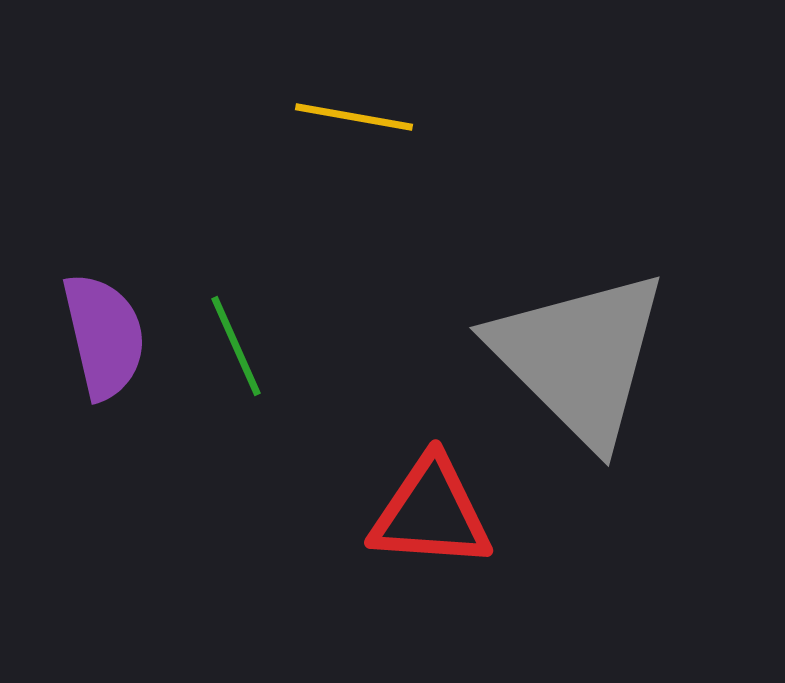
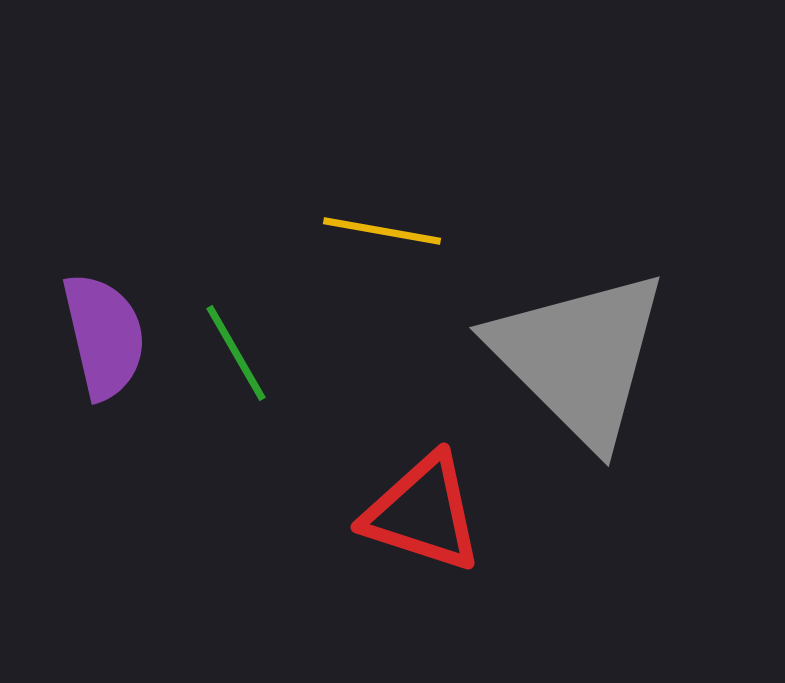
yellow line: moved 28 px right, 114 px down
green line: moved 7 px down; rotated 6 degrees counterclockwise
red triangle: moved 8 px left; rotated 14 degrees clockwise
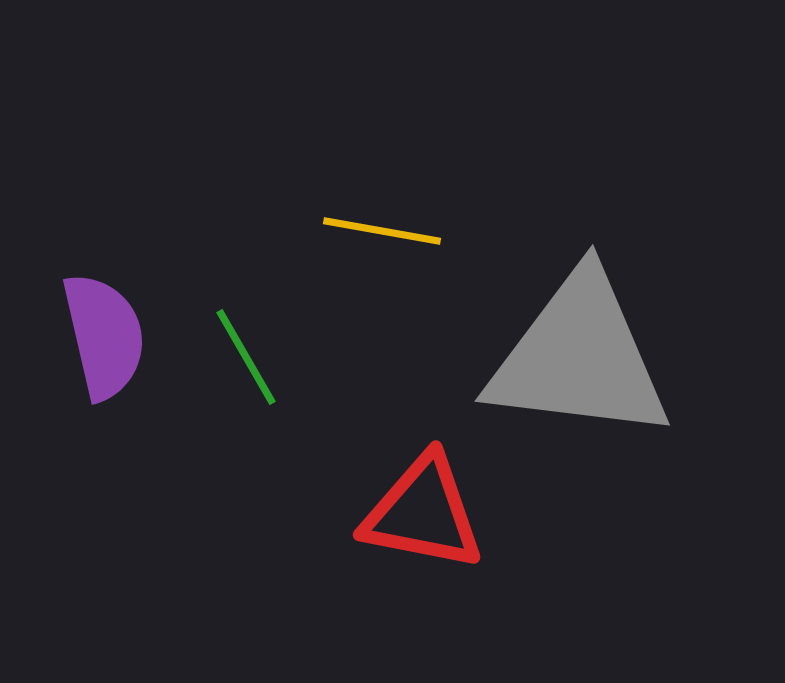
green line: moved 10 px right, 4 px down
gray triangle: rotated 38 degrees counterclockwise
red triangle: rotated 7 degrees counterclockwise
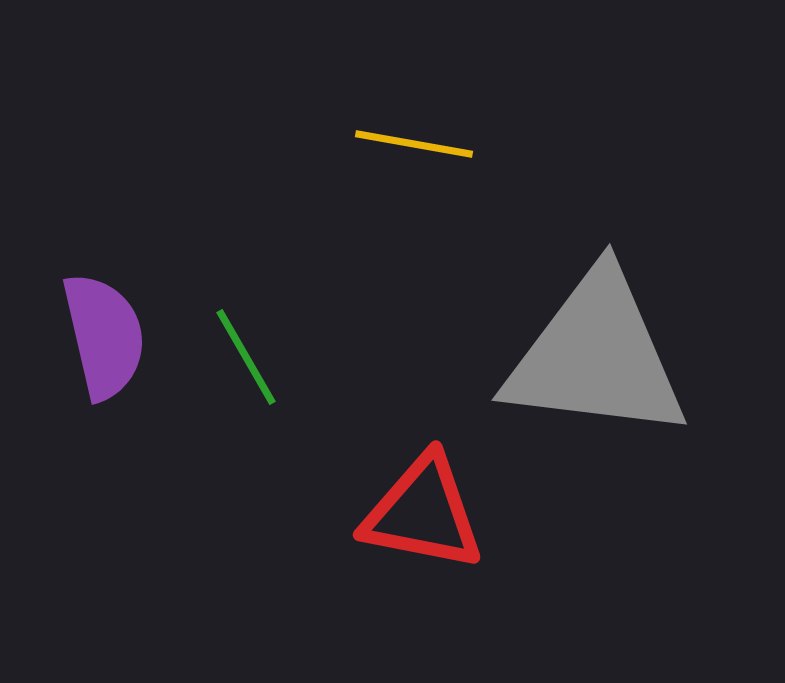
yellow line: moved 32 px right, 87 px up
gray triangle: moved 17 px right, 1 px up
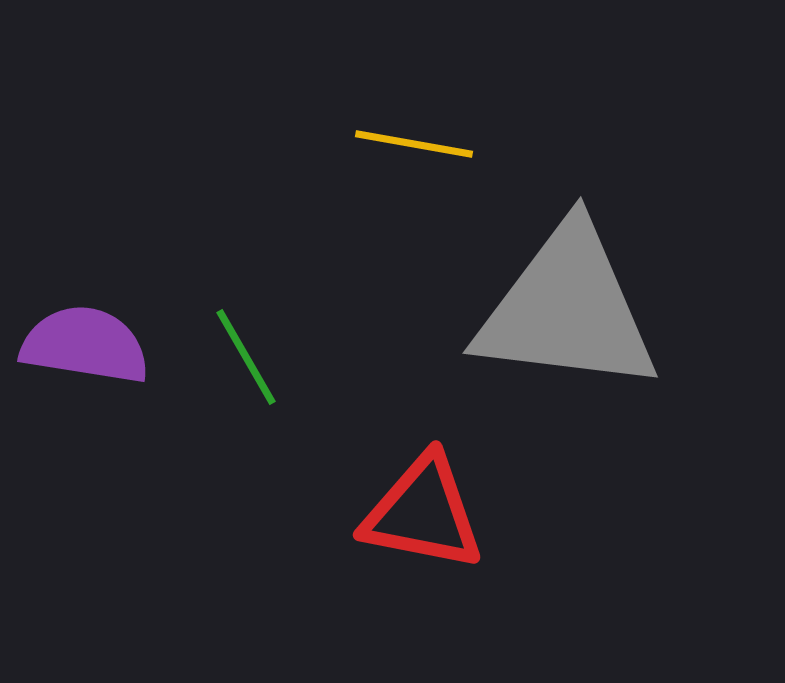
purple semicircle: moved 19 px left, 9 px down; rotated 68 degrees counterclockwise
gray triangle: moved 29 px left, 47 px up
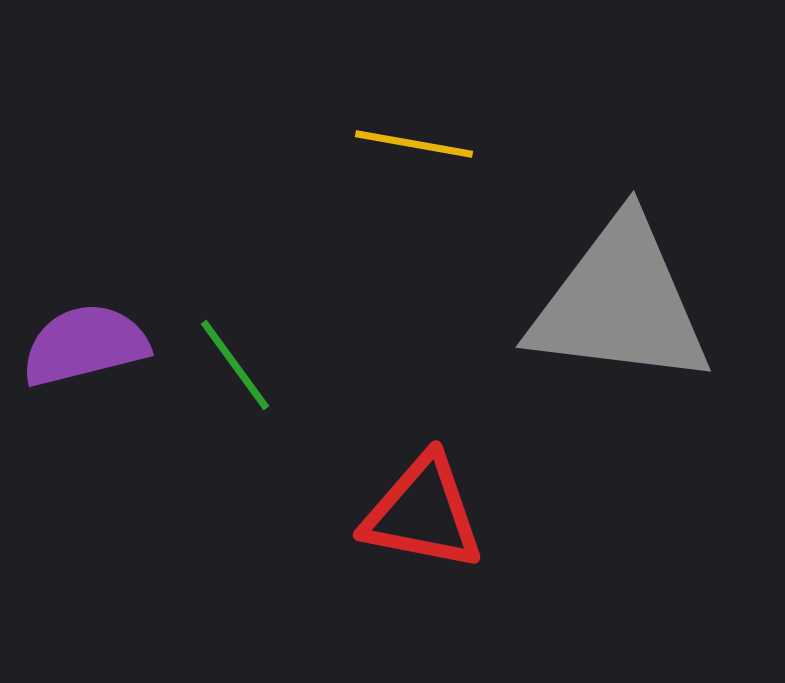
gray triangle: moved 53 px right, 6 px up
purple semicircle: rotated 23 degrees counterclockwise
green line: moved 11 px left, 8 px down; rotated 6 degrees counterclockwise
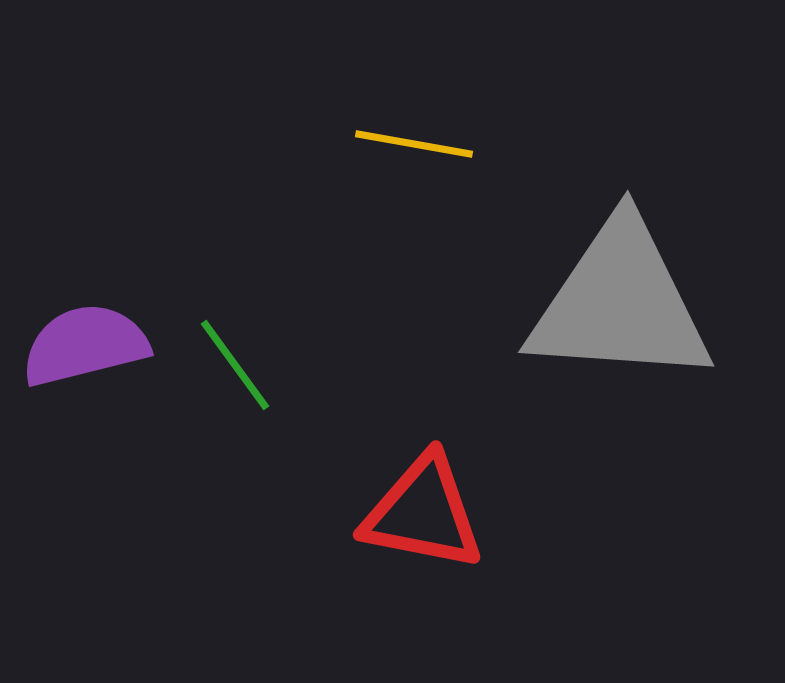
gray triangle: rotated 3 degrees counterclockwise
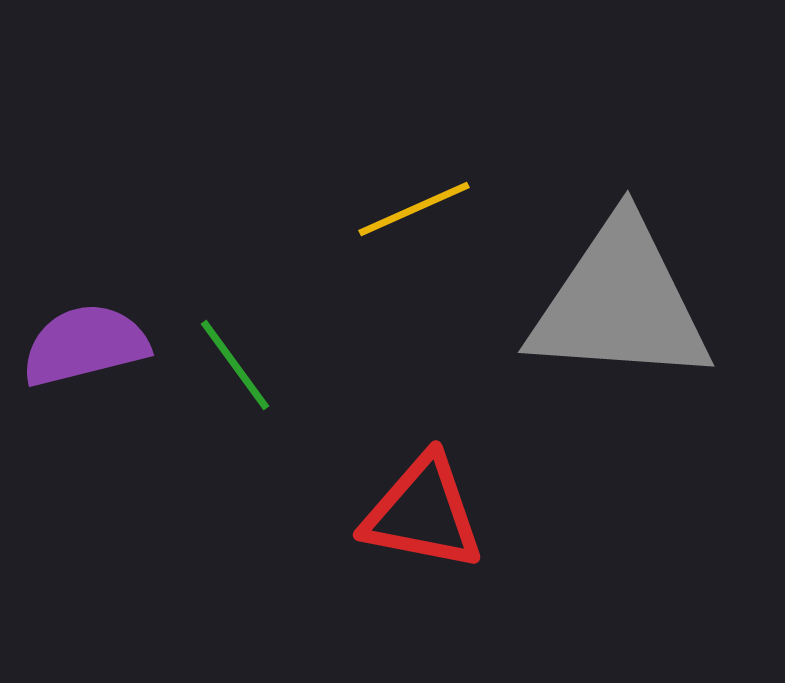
yellow line: moved 65 px down; rotated 34 degrees counterclockwise
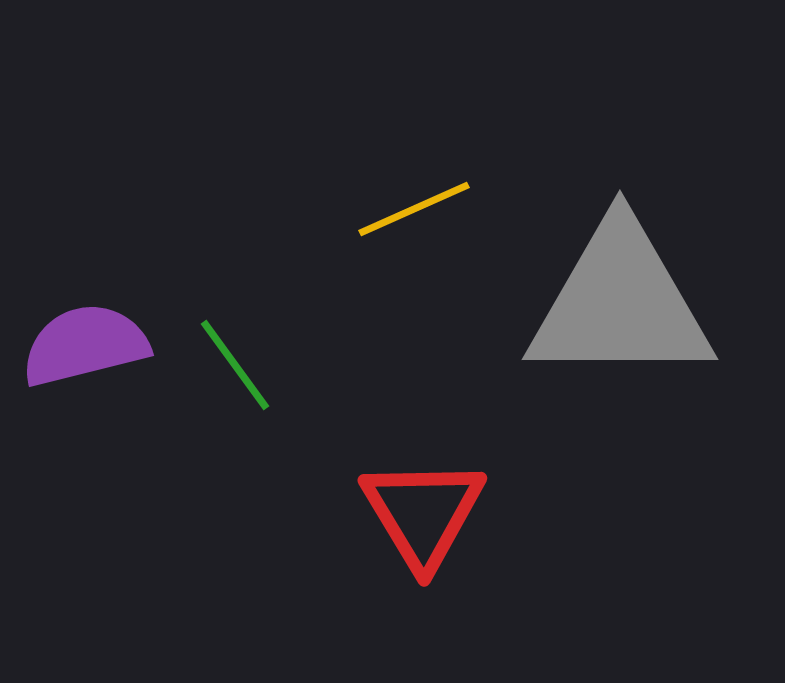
gray triangle: rotated 4 degrees counterclockwise
red triangle: rotated 48 degrees clockwise
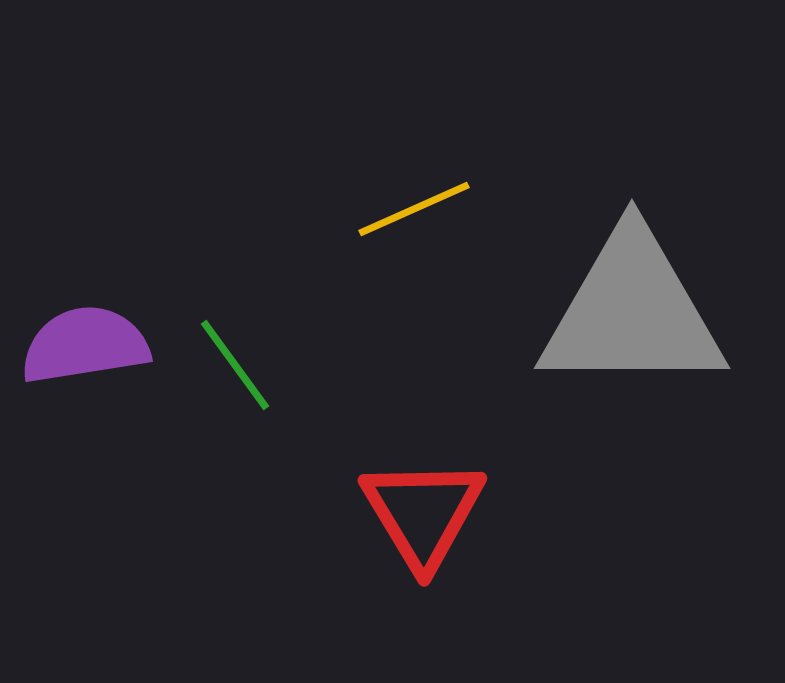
gray triangle: moved 12 px right, 9 px down
purple semicircle: rotated 5 degrees clockwise
